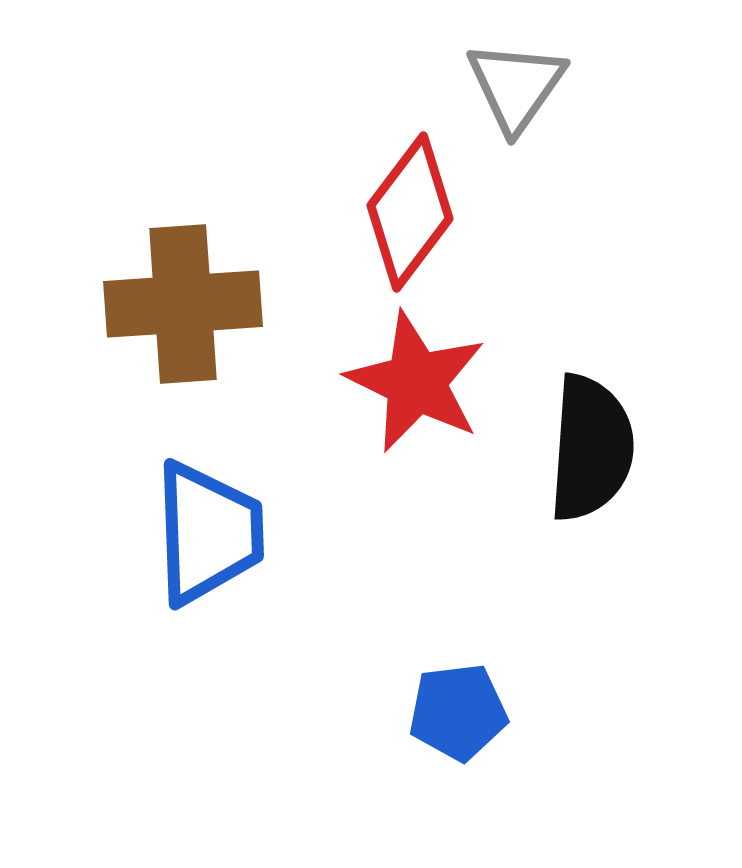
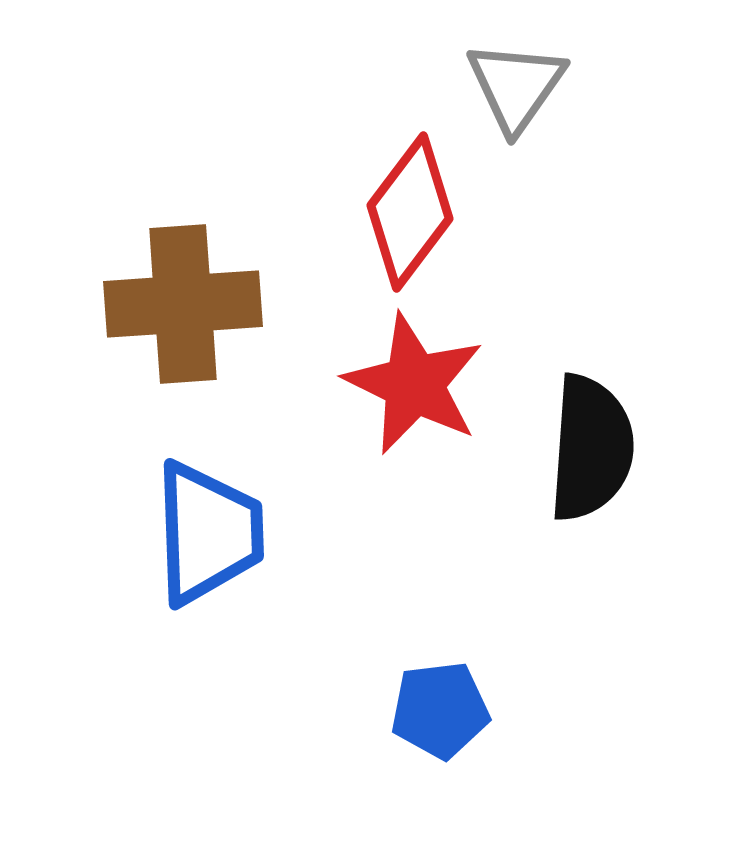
red star: moved 2 px left, 2 px down
blue pentagon: moved 18 px left, 2 px up
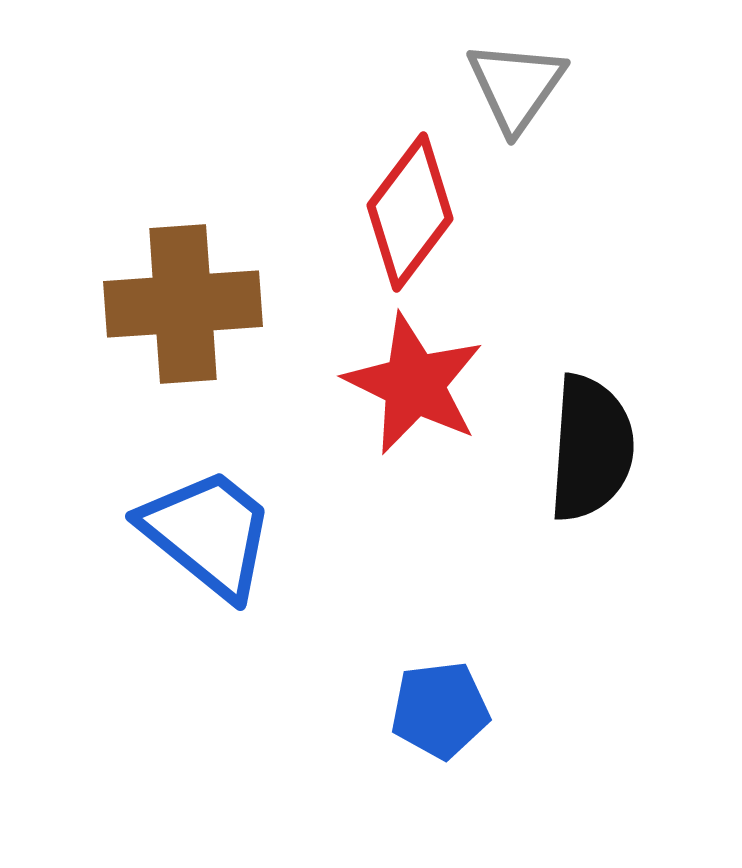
blue trapezoid: rotated 49 degrees counterclockwise
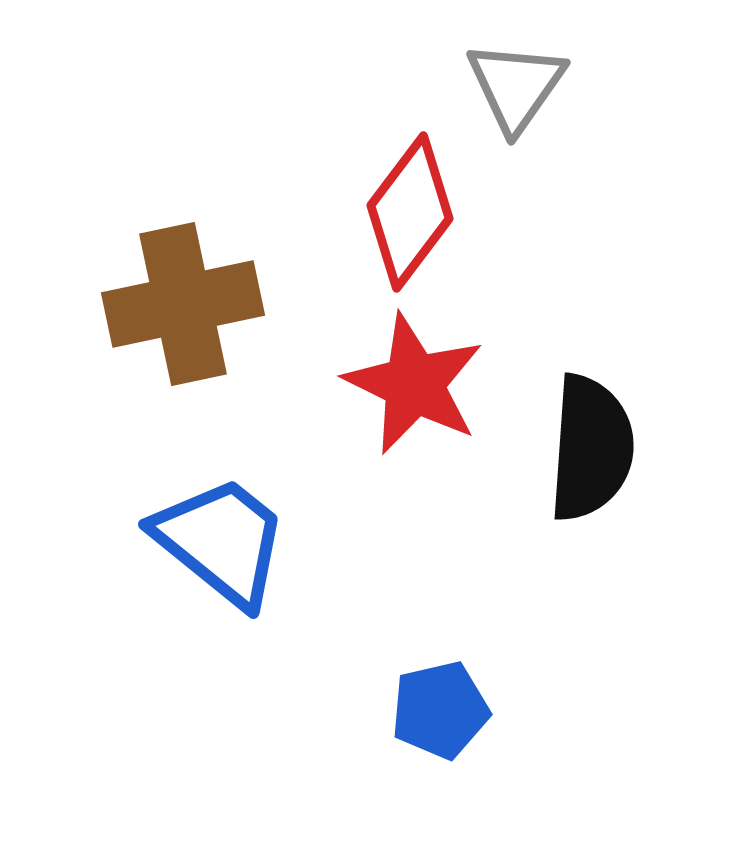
brown cross: rotated 8 degrees counterclockwise
blue trapezoid: moved 13 px right, 8 px down
blue pentagon: rotated 6 degrees counterclockwise
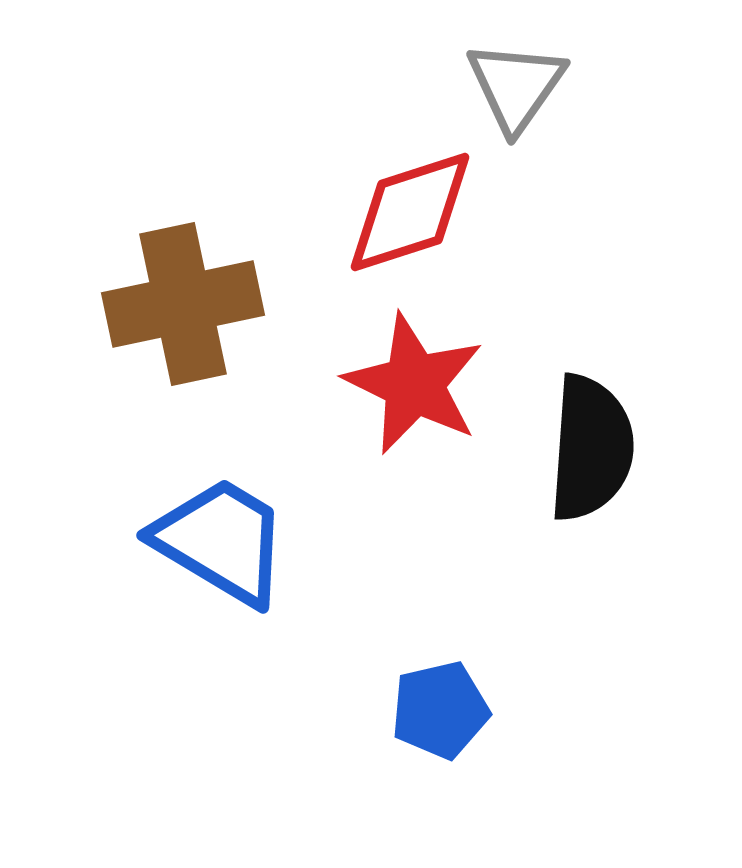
red diamond: rotated 35 degrees clockwise
blue trapezoid: rotated 8 degrees counterclockwise
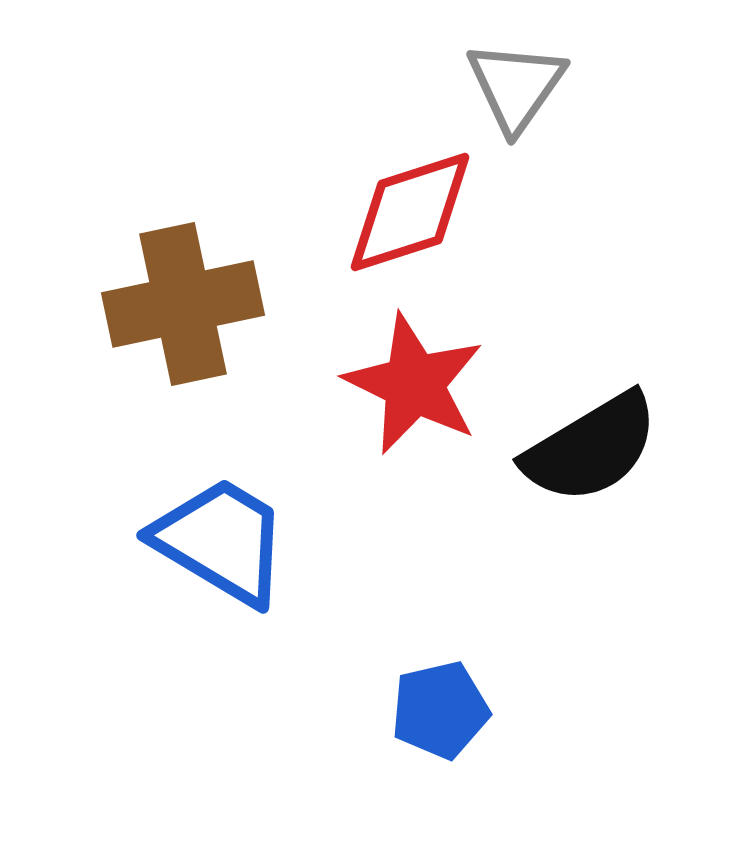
black semicircle: rotated 55 degrees clockwise
